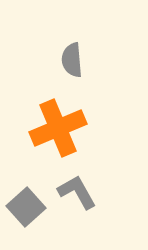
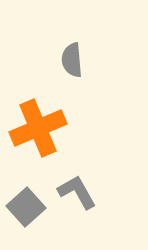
orange cross: moved 20 px left
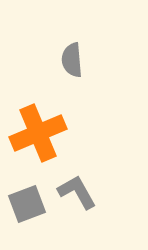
orange cross: moved 5 px down
gray square: moved 1 px right, 3 px up; rotated 21 degrees clockwise
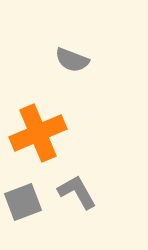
gray semicircle: rotated 64 degrees counterclockwise
gray square: moved 4 px left, 2 px up
